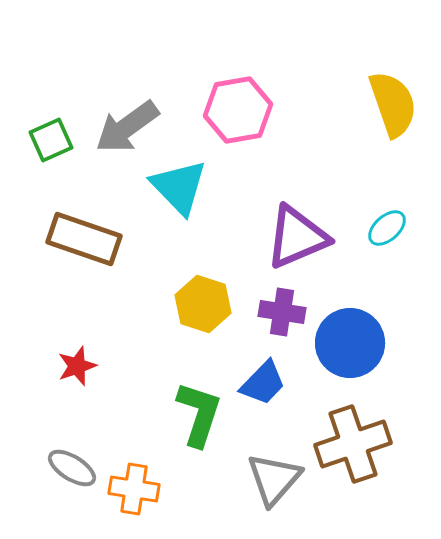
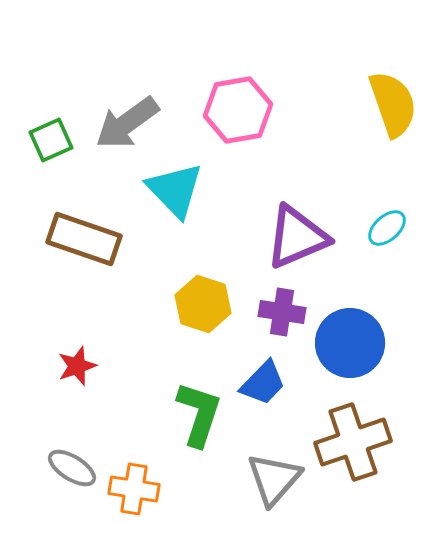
gray arrow: moved 4 px up
cyan triangle: moved 4 px left, 3 px down
brown cross: moved 2 px up
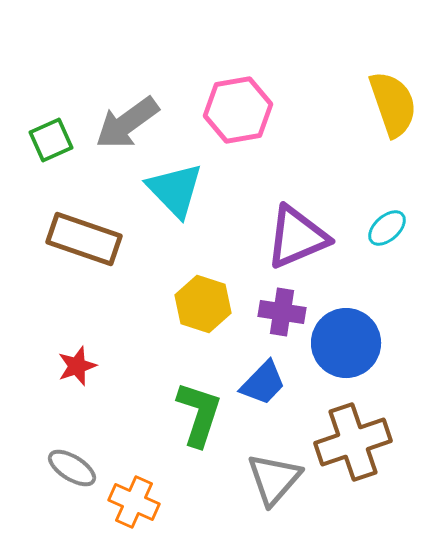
blue circle: moved 4 px left
orange cross: moved 13 px down; rotated 15 degrees clockwise
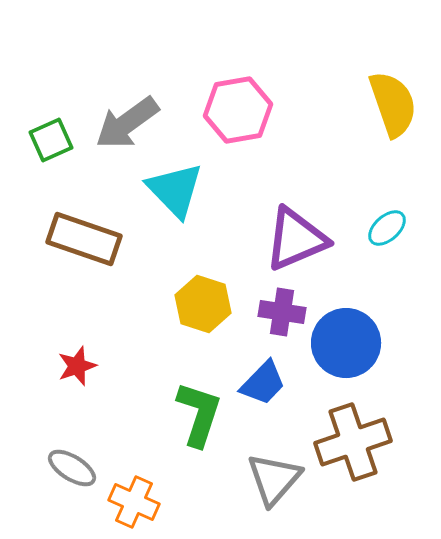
purple triangle: moved 1 px left, 2 px down
